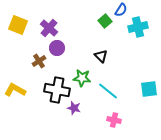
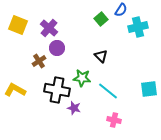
green square: moved 4 px left, 2 px up
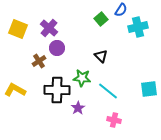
yellow square: moved 4 px down
black cross: rotated 10 degrees counterclockwise
purple star: moved 4 px right; rotated 24 degrees clockwise
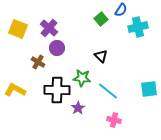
brown cross: moved 1 px left, 1 px down; rotated 24 degrees counterclockwise
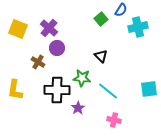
yellow L-shape: rotated 110 degrees counterclockwise
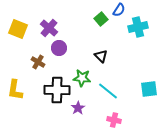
blue semicircle: moved 2 px left
purple circle: moved 2 px right
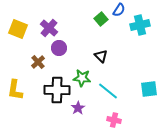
cyan cross: moved 2 px right, 2 px up
brown cross: rotated 16 degrees clockwise
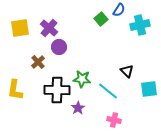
yellow square: moved 2 px right, 1 px up; rotated 30 degrees counterclockwise
purple circle: moved 1 px up
black triangle: moved 26 px right, 15 px down
green star: moved 1 px down
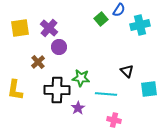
green star: moved 1 px left, 1 px up
cyan line: moved 2 px left, 3 px down; rotated 35 degrees counterclockwise
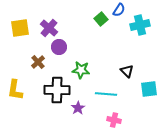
green star: moved 8 px up
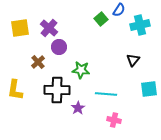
black triangle: moved 6 px right, 11 px up; rotated 24 degrees clockwise
